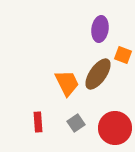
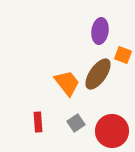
purple ellipse: moved 2 px down
orange trapezoid: rotated 12 degrees counterclockwise
red circle: moved 3 px left, 3 px down
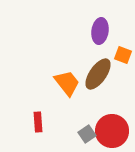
gray square: moved 11 px right, 11 px down
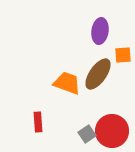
orange square: rotated 24 degrees counterclockwise
orange trapezoid: rotated 32 degrees counterclockwise
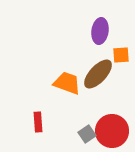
orange square: moved 2 px left
brown ellipse: rotated 8 degrees clockwise
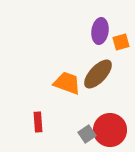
orange square: moved 13 px up; rotated 12 degrees counterclockwise
red circle: moved 2 px left, 1 px up
